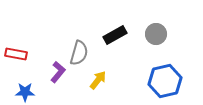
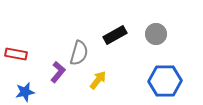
blue hexagon: rotated 12 degrees clockwise
blue star: rotated 12 degrees counterclockwise
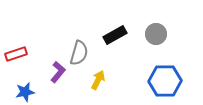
red rectangle: rotated 30 degrees counterclockwise
yellow arrow: rotated 12 degrees counterclockwise
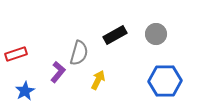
blue star: moved 1 px up; rotated 18 degrees counterclockwise
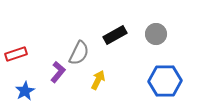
gray semicircle: rotated 10 degrees clockwise
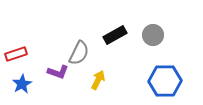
gray circle: moved 3 px left, 1 px down
purple L-shape: rotated 70 degrees clockwise
blue star: moved 3 px left, 7 px up
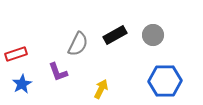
gray semicircle: moved 1 px left, 9 px up
purple L-shape: rotated 50 degrees clockwise
yellow arrow: moved 3 px right, 9 px down
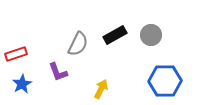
gray circle: moved 2 px left
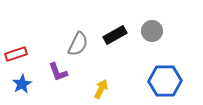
gray circle: moved 1 px right, 4 px up
